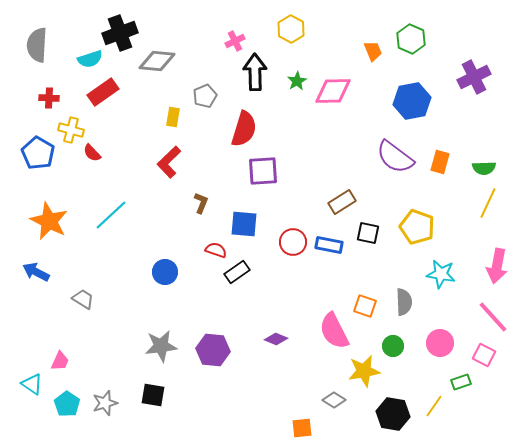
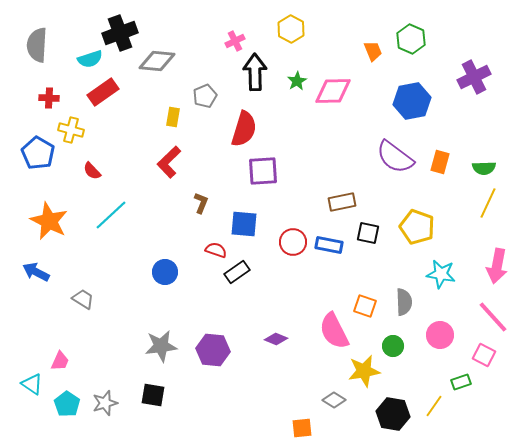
red semicircle at (92, 153): moved 18 px down
brown rectangle at (342, 202): rotated 20 degrees clockwise
pink circle at (440, 343): moved 8 px up
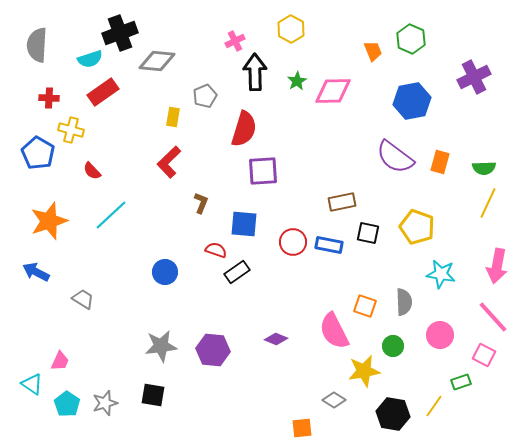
orange star at (49, 221): rotated 27 degrees clockwise
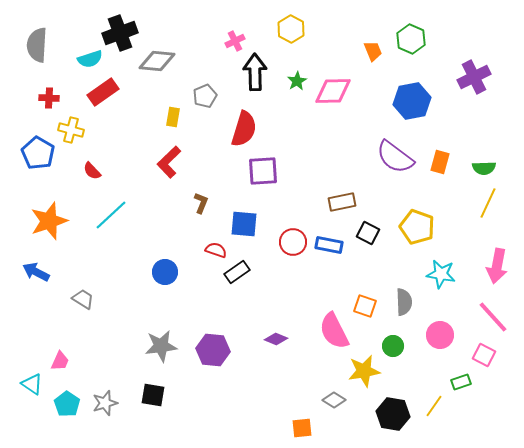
black square at (368, 233): rotated 15 degrees clockwise
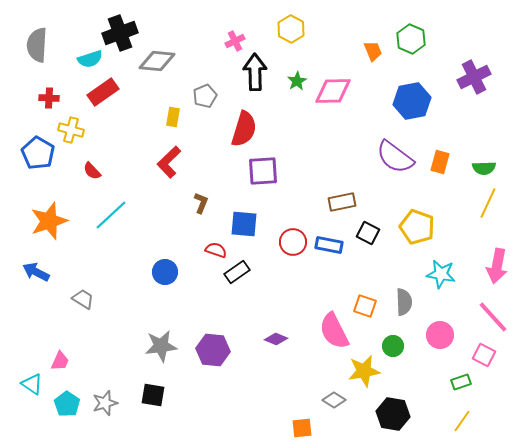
yellow line at (434, 406): moved 28 px right, 15 px down
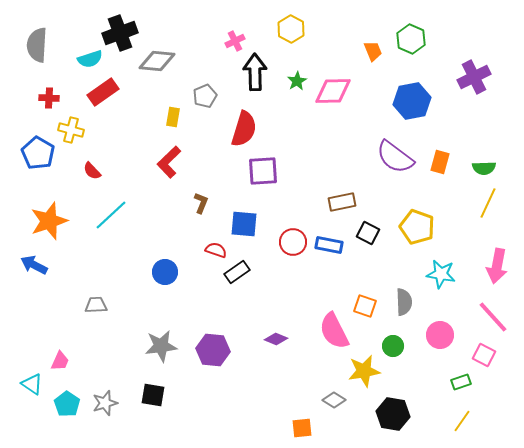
blue arrow at (36, 272): moved 2 px left, 7 px up
gray trapezoid at (83, 299): moved 13 px right, 6 px down; rotated 35 degrees counterclockwise
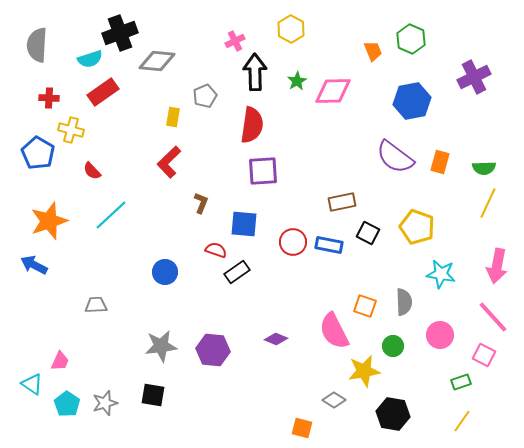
red semicircle at (244, 129): moved 8 px right, 4 px up; rotated 9 degrees counterclockwise
orange square at (302, 428): rotated 20 degrees clockwise
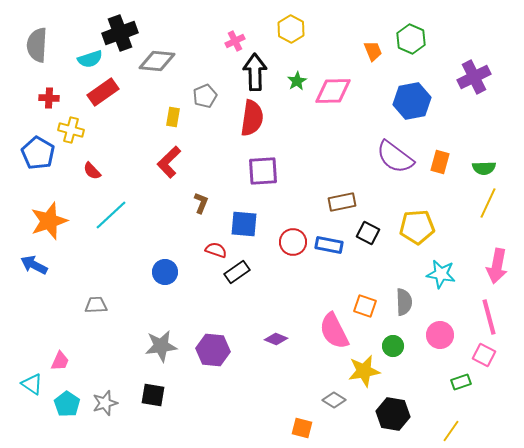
red semicircle at (252, 125): moved 7 px up
yellow pentagon at (417, 227): rotated 24 degrees counterclockwise
pink line at (493, 317): moved 4 px left; rotated 27 degrees clockwise
yellow line at (462, 421): moved 11 px left, 10 px down
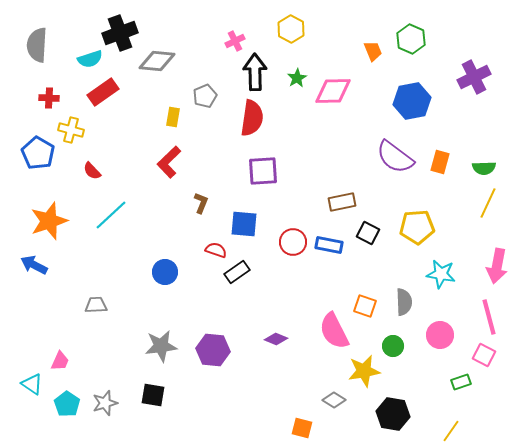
green star at (297, 81): moved 3 px up
